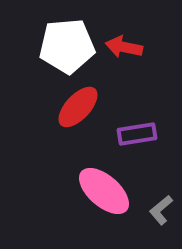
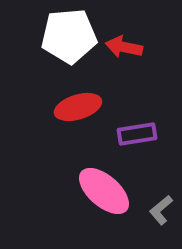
white pentagon: moved 2 px right, 10 px up
red ellipse: rotated 30 degrees clockwise
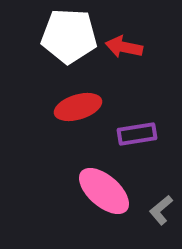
white pentagon: rotated 8 degrees clockwise
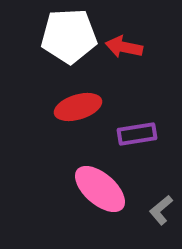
white pentagon: rotated 6 degrees counterclockwise
pink ellipse: moved 4 px left, 2 px up
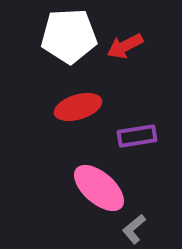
red arrow: moved 1 px right, 1 px up; rotated 39 degrees counterclockwise
purple rectangle: moved 2 px down
pink ellipse: moved 1 px left, 1 px up
gray L-shape: moved 27 px left, 19 px down
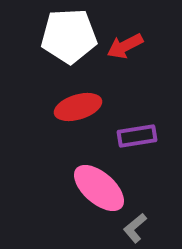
gray L-shape: moved 1 px right, 1 px up
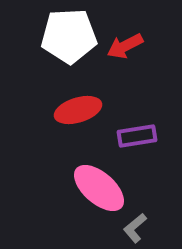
red ellipse: moved 3 px down
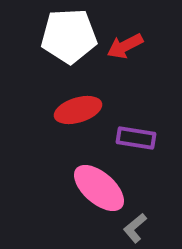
purple rectangle: moved 1 px left, 2 px down; rotated 18 degrees clockwise
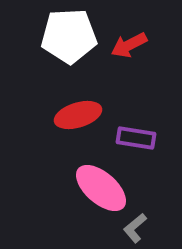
red arrow: moved 4 px right, 1 px up
red ellipse: moved 5 px down
pink ellipse: moved 2 px right
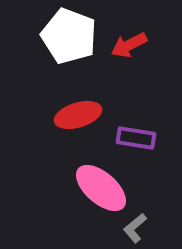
white pentagon: rotated 24 degrees clockwise
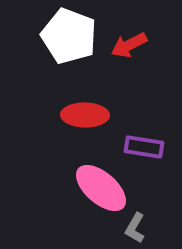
red ellipse: moved 7 px right; rotated 18 degrees clockwise
purple rectangle: moved 8 px right, 9 px down
gray L-shape: rotated 20 degrees counterclockwise
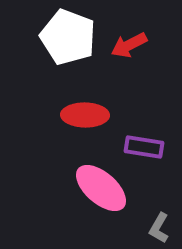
white pentagon: moved 1 px left, 1 px down
gray L-shape: moved 24 px right
